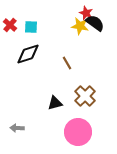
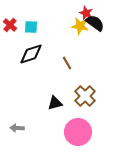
black diamond: moved 3 px right
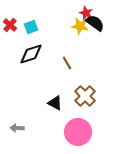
cyan square: rotated 24 degrees counterclockwise
black triangle: rotated 42 degrees clockwise
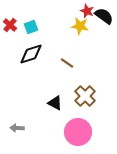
red star: moved 1 px right, 2 px up
black semicircle: moved 9 px right, 7 px up
brown line: rotated 24 degrees counterclockwise
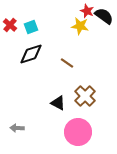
black triangle: moved 3 px right
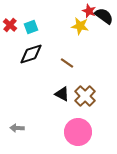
red star: moved 2 px right
black triangle: moved 4 px right, 9 px up
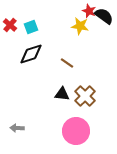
black triangle: rotated 21 degrees counterclockwise
pink circle: moved 2 px left, 1 px up
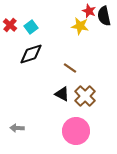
black semicircle: rotated 138 degrees counterclockwise
cyan square: rotated 16 degrees counterclockwise
brown line: moved 3 px right, 5 px down
black triangle: rotated 21 degrees clockwise
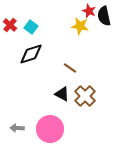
cyan square: rotated 16 degrees counterclockwise
pink circle: moved 26 px left, 2 px up
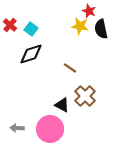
black semicircle: moved 3 px left, 13 px down
cyan square: moved 2 px down
black triangle: moved 11 px down
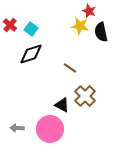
black semicircle: moved 3 px down
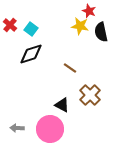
brown cross: moved 5 px right, 1 px up
